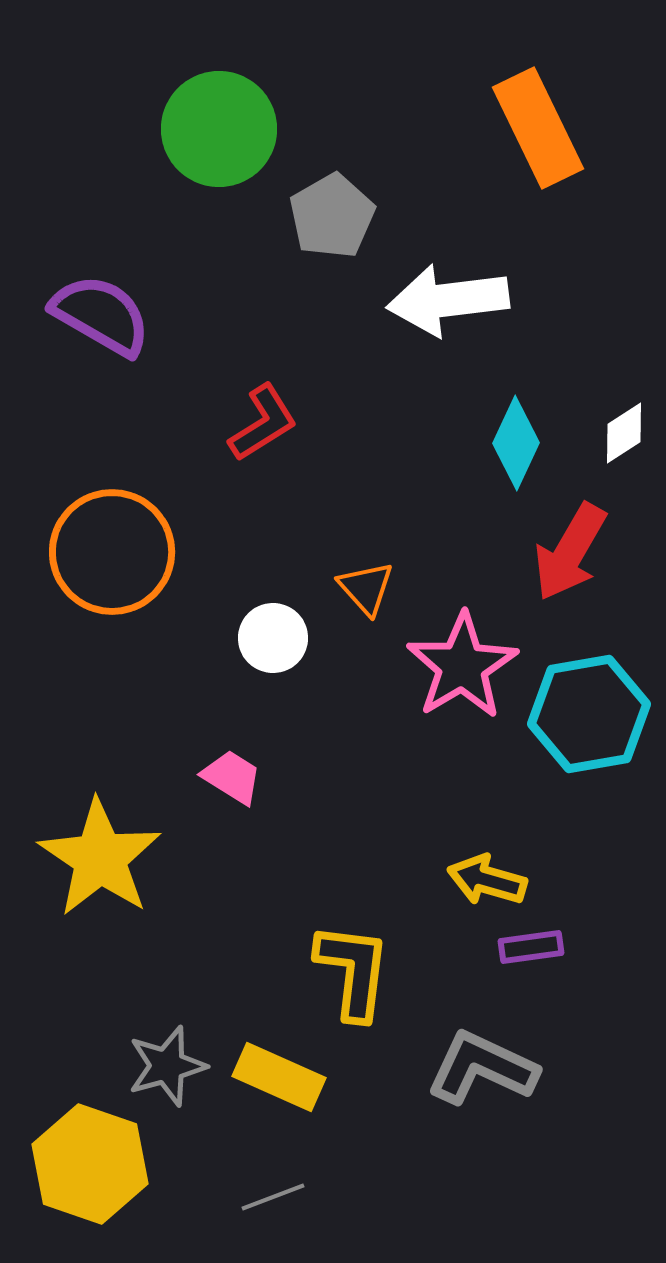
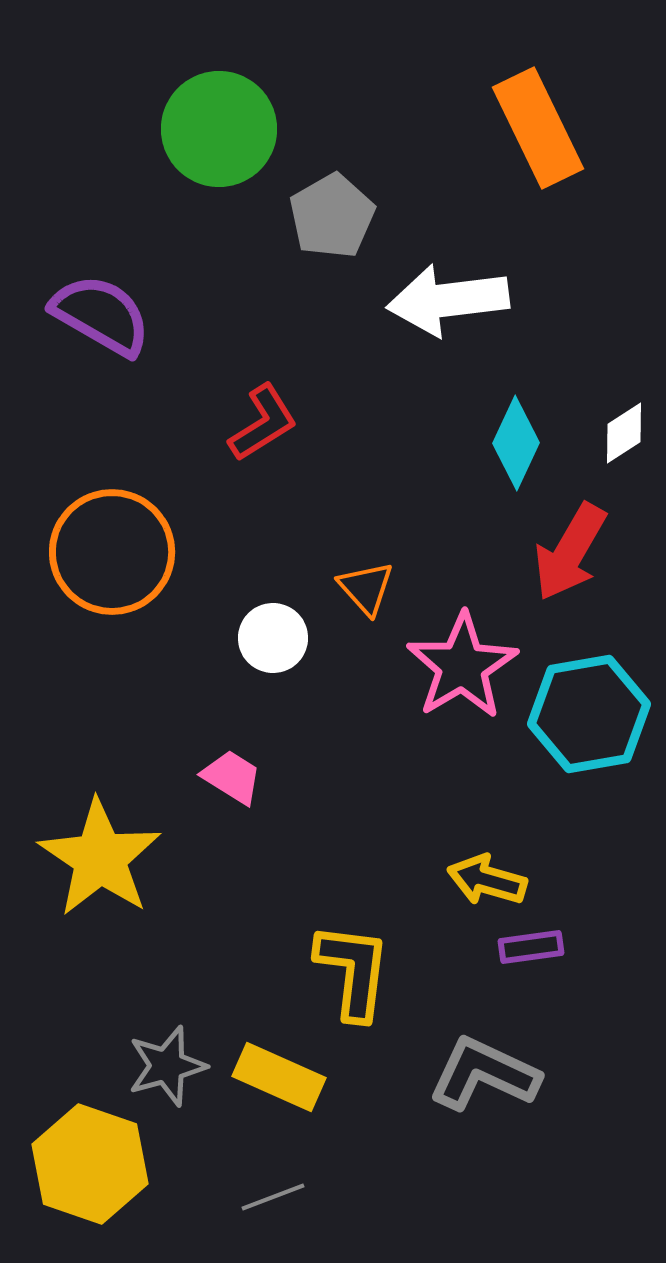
gray L-shape: moved 2 px right, 6 px down
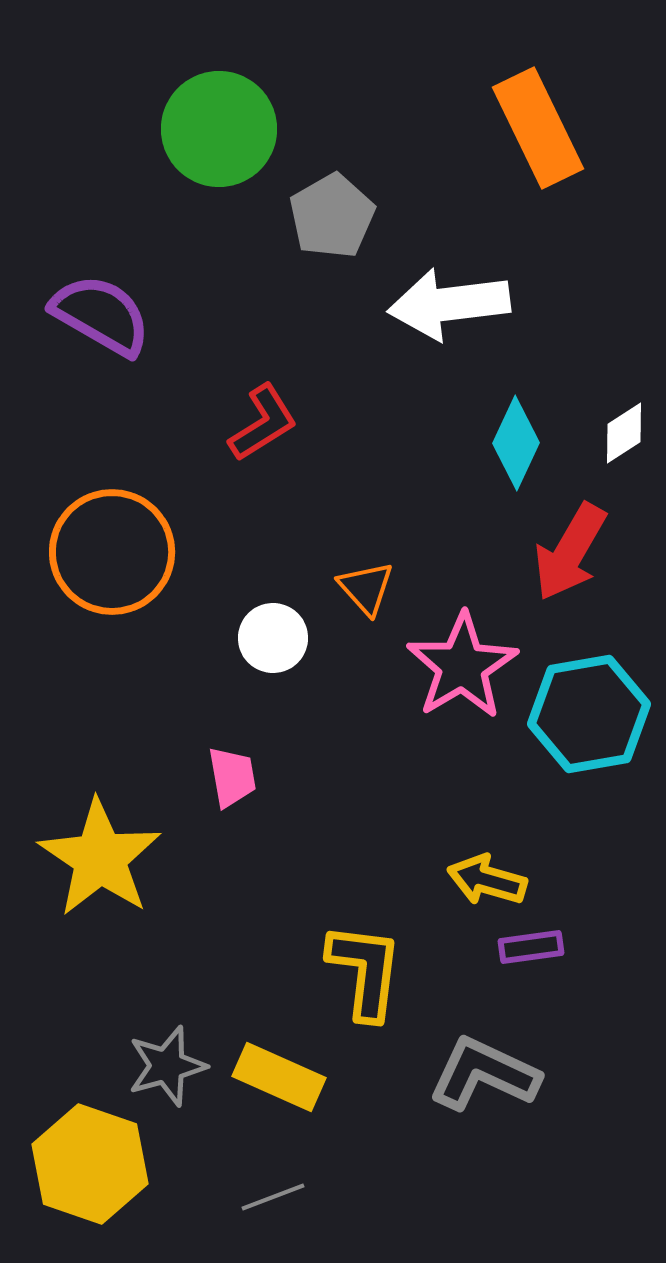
white arrow: moved 1 px right, 4 px down
pink trapezoid: rotated 48 degrees clockwise
yellow L-shape: moved 12 px right
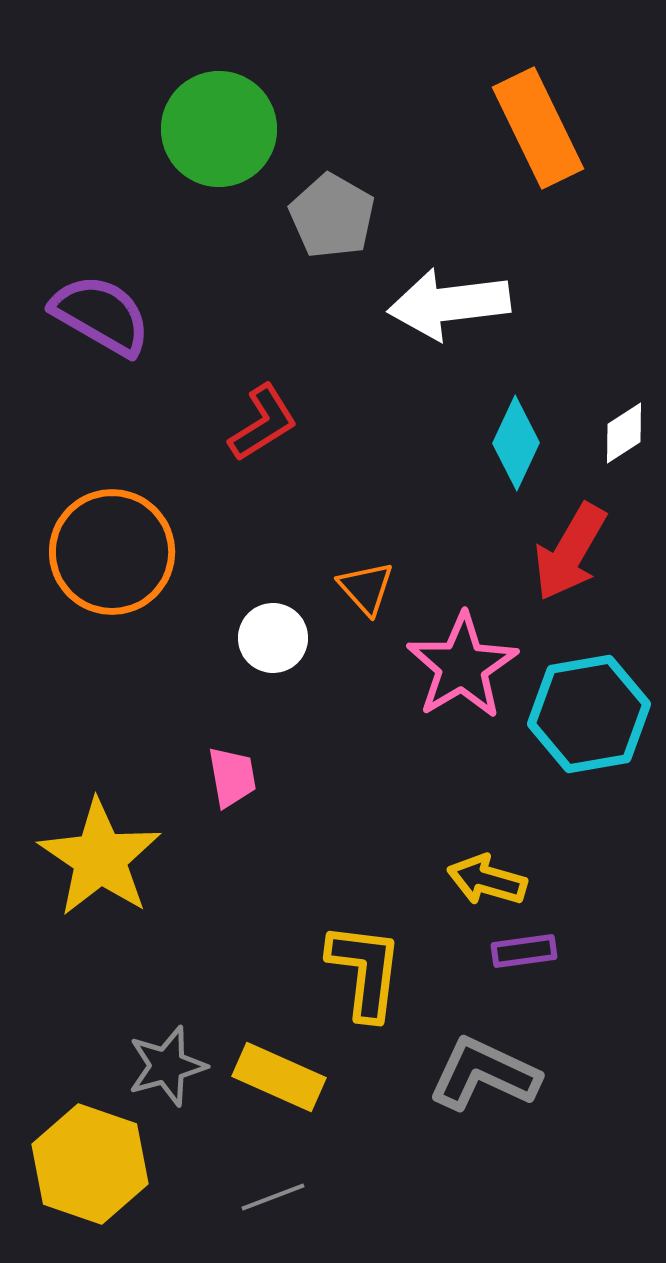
gray pentagon: rotated 12 degrees counterclockwise
purple rectangle: moved 7 px left, 4 px down
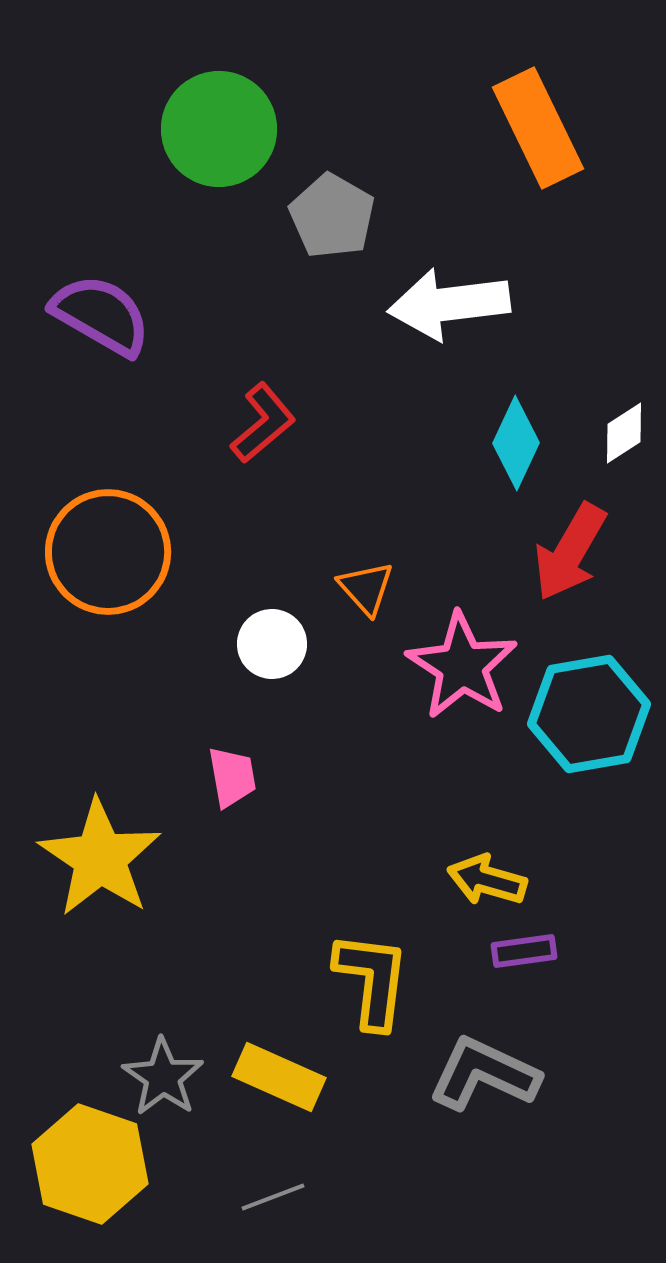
red L-shape: rotated 8 degrees counterclockwise
orange circle: moved 4 px left
white circle: moved 1 px left, 6 px down
pink star: rotated 8 degrees counterclockwise
yellow L-shape: moved 7 px right, 9 px down
gray star: moved 4 px left, 11 px down; rotated 22 degrees counterclockwise
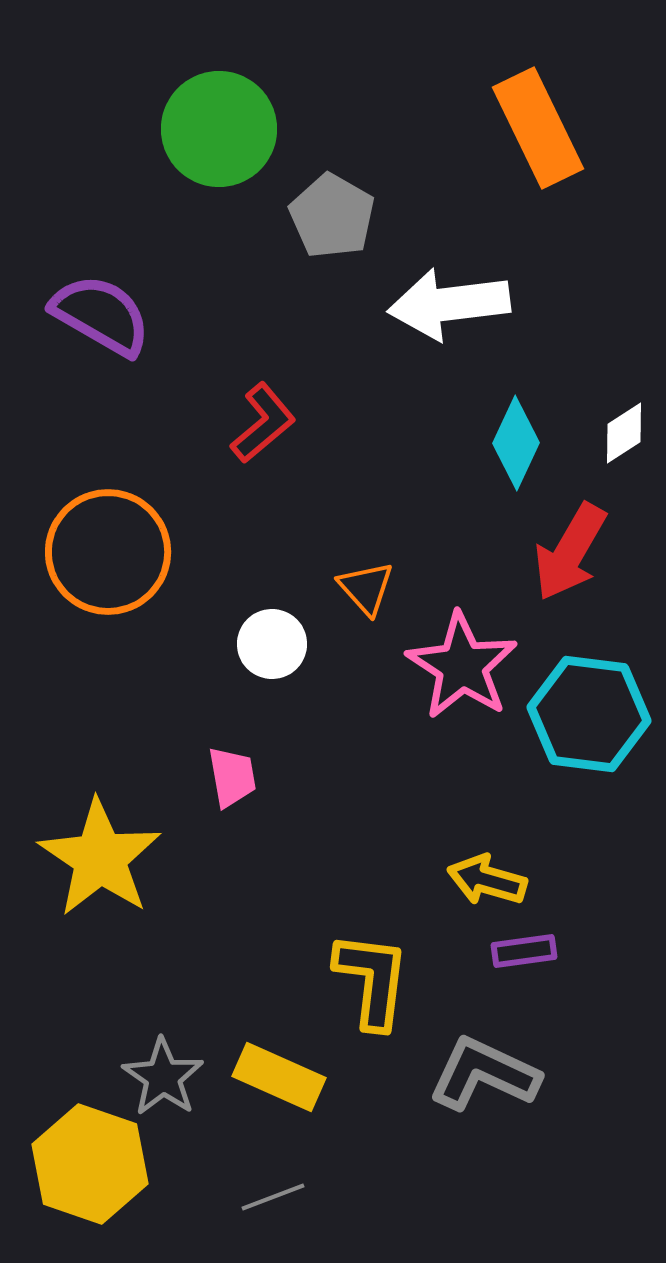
cyan hexagon: rotated 17 degrees clockwise
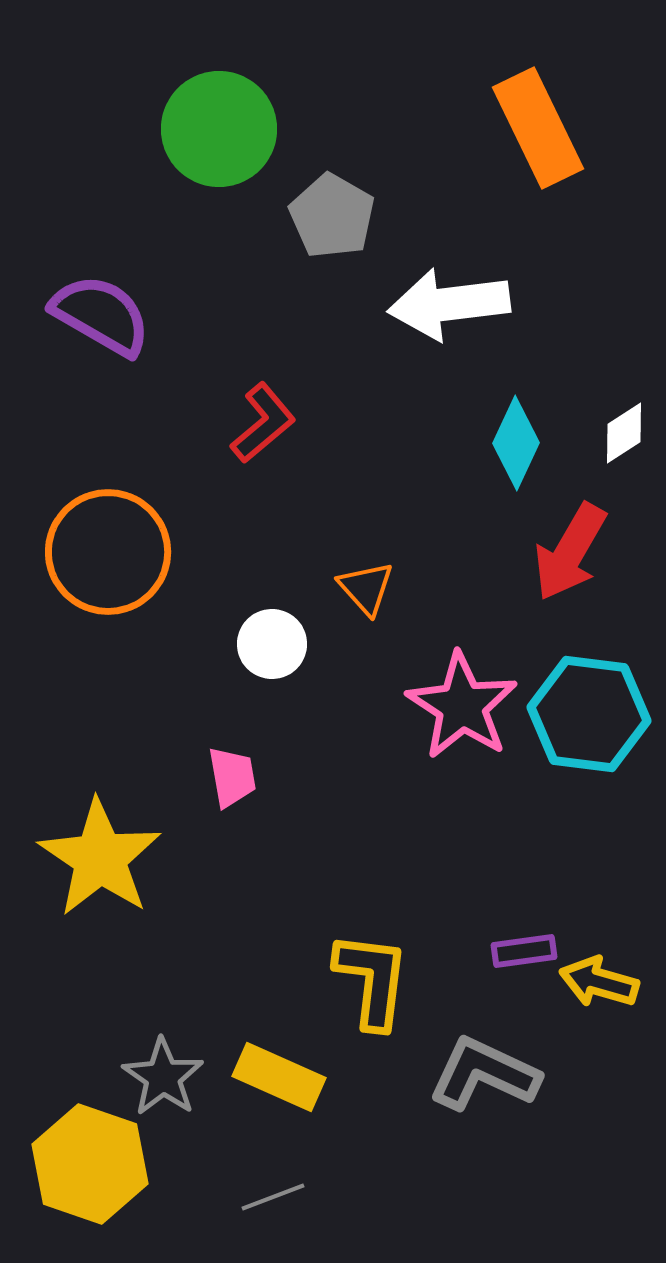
pink star: moved 40 px down
yellow arrow: moved 112 px right, 102 px down
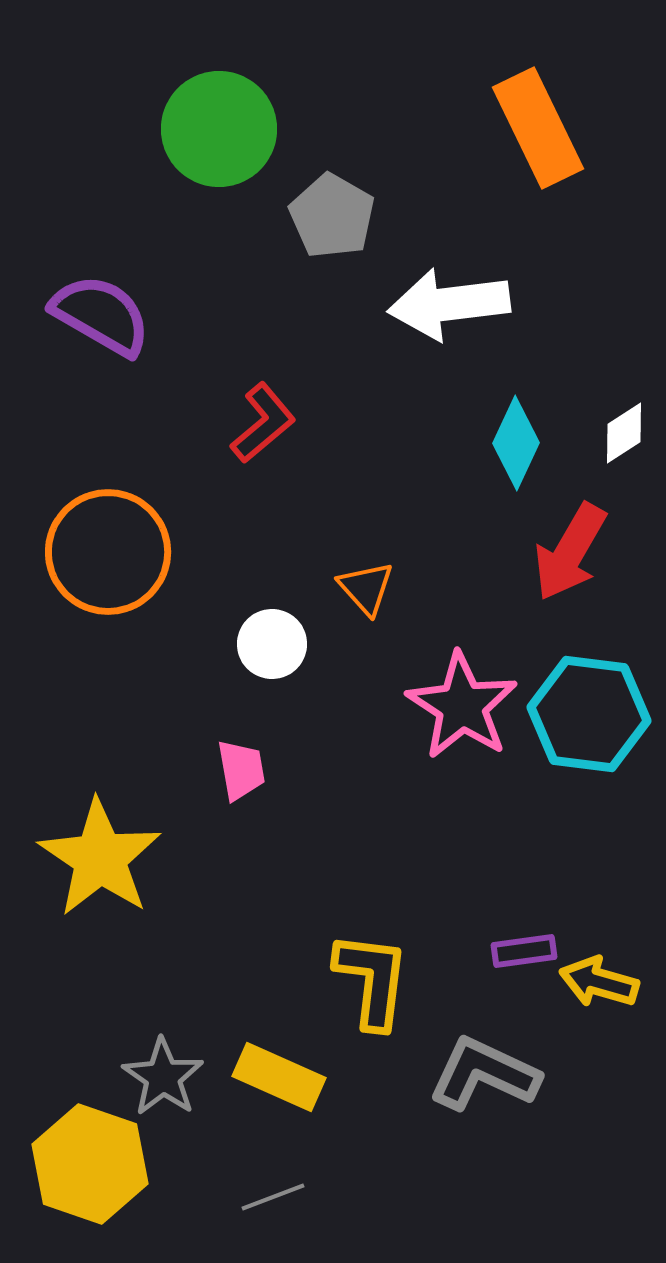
pink trapezoid: moved 9 px right, 7 px up
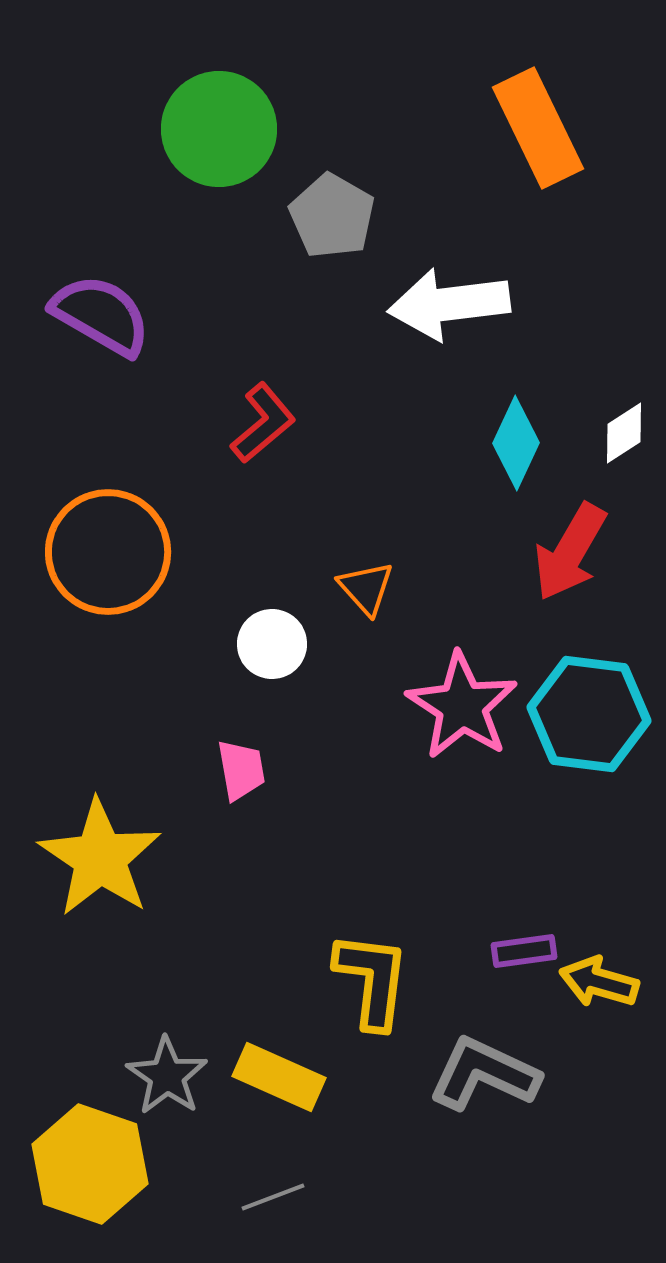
gray star: moved 4 px right, 1 px up
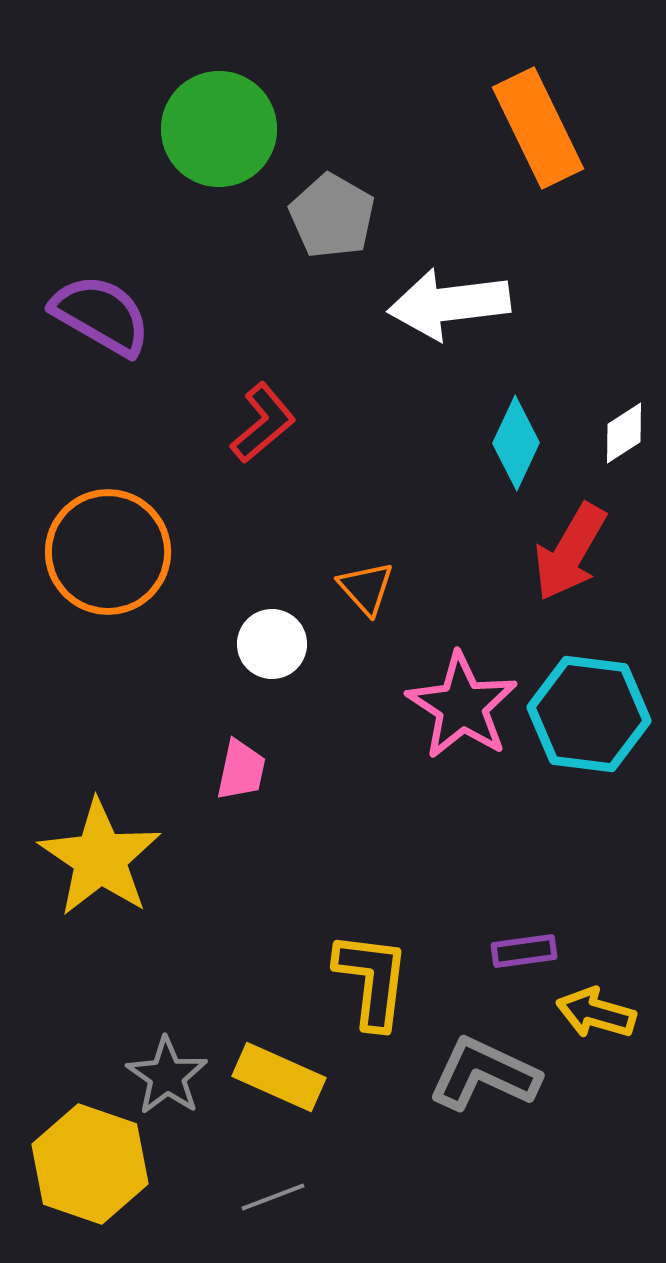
pink trapezoid: rotated 22 degrees clockwise
yellow arrow: moved 3 px left, 31 px down
